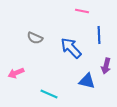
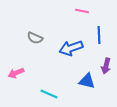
blue arrow: rotated 65 degrees counterclockwise
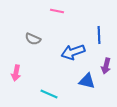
pink line: moved 25 px left
gray semicircle: moved 2 px left, 1 px down
blue arrow: moved 2 px right, 4 px down
pink arrow: rotated 56 degrees counterclockwise
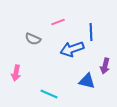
pink line: moved 1 px right, 11 px down; rotated 32 degrees counterclockwise
blue line: moved 8 px left, 3 px up
blue arrow: moved 1 px left, 3 px up
purple arrow: moved 1 px left
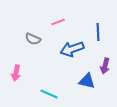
blue line: moved 7 px right
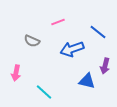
blue line: rotated 48 degrees counterclockwise
gray semicircle: moved 1 px left, 2 px down
cyan line: moved 5 px left, 2 px up; rotated 18 degrees clockwise
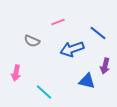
blue line: moved 1 px down
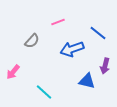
gray semicircle: rotated 70 degrees counterclockwise
pink arrow: moved 3 px left, 1 px up; rotated 28 degrees clockwise
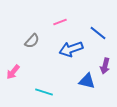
pink line: moved 2 px right
blue arrow: moved 1 px left
cyan line: rotated 24 degrees counterclockwise
